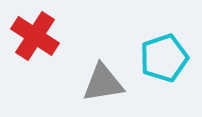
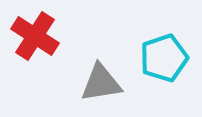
gray triangle: moved 2 px left
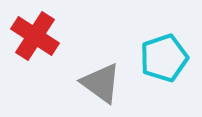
gray triangle: rotated 45 degrees clockwise
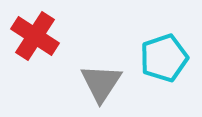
gray triangle: rotated 27 degrees clockwise
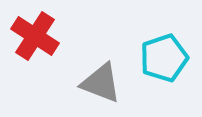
gray triangle: rotated 42 degrees counterclockwise
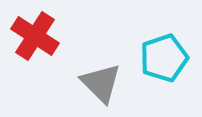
gray triangle: rotated 24 degrees clockwise
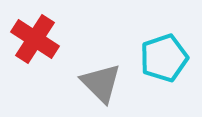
red cross: moved 3 px down
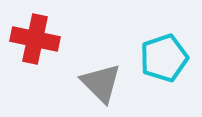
red cross: rotated 21 degrees counterclockwise
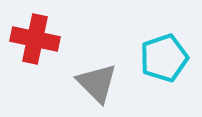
gray triangle: moved 4 px left
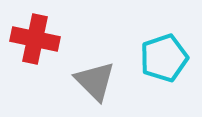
gray triangle: moved 2 px left, 2 px up
